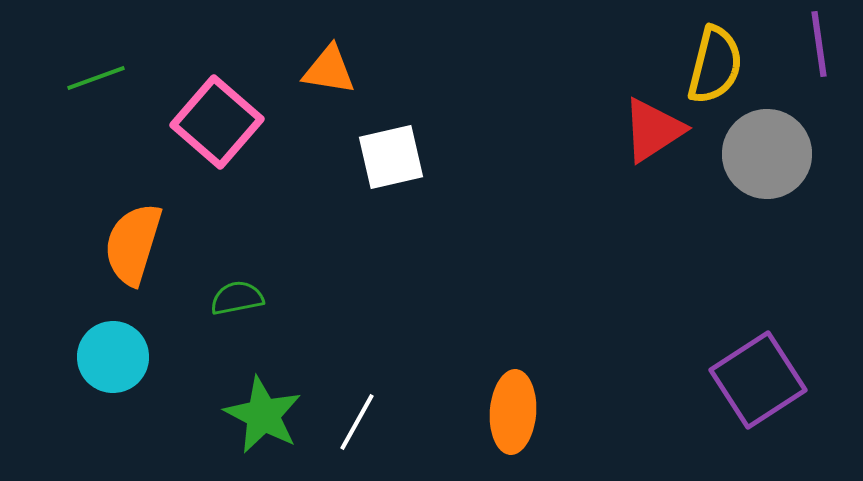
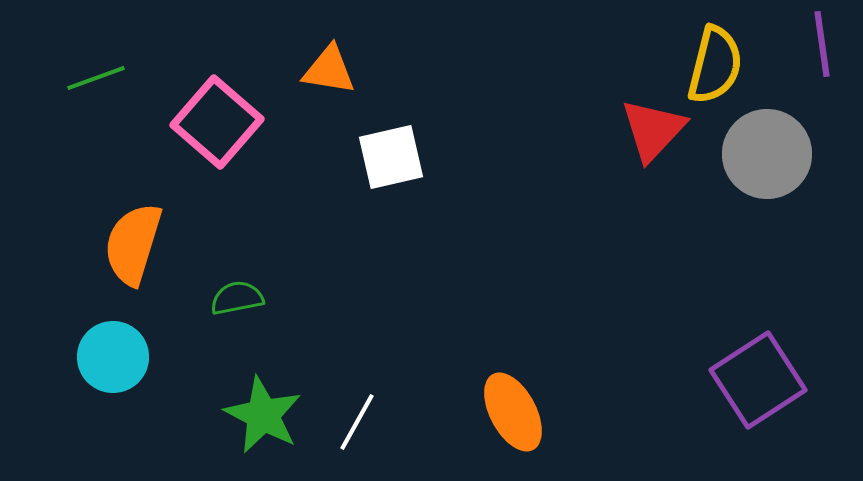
purple line: moved 3 px right
red triangle: rotated 14 degrees counterclockwise
orange ellipse: rotated 32 degrees counterclockwise
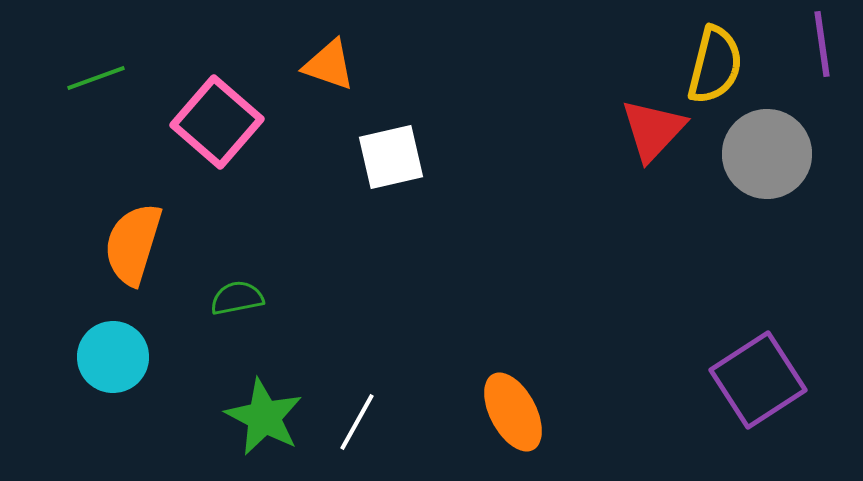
orange triangle: moved 5 px up; rotated 10 degrees clockwise
green star: moved 1 px right, 2 px down
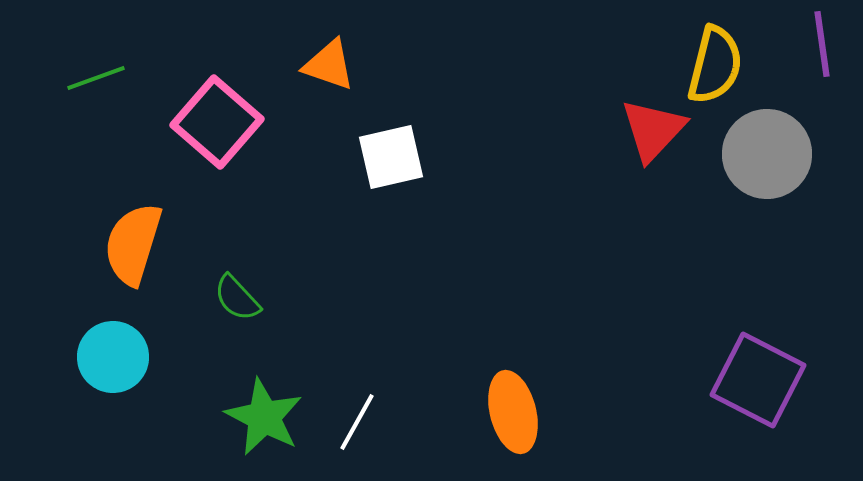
green semicircle: rotated 122 degrees counterclockwise
purple square: rotated 30 degrees counterclockwise
orange ellipse: rotated 14 degrees clockwise
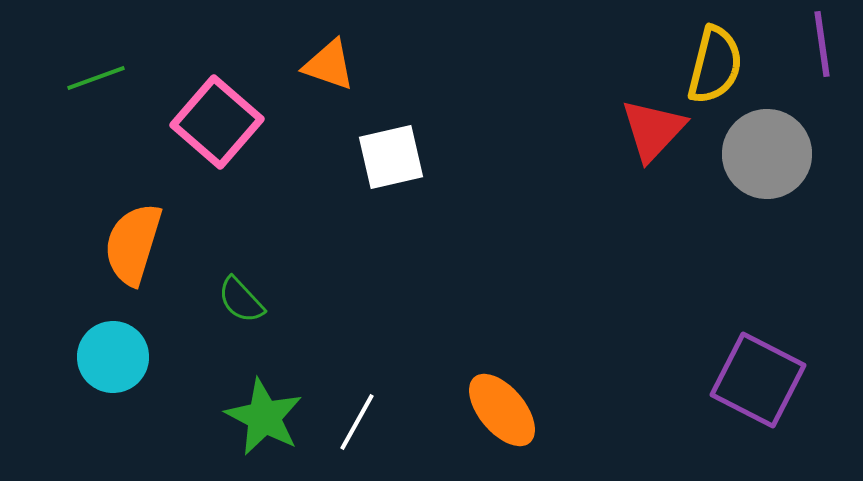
green semicircle: moved 4 px right, 2 px down
orange ellipse: moved 11 px left, 2 px up; rotated 26 degrees counterclockwise
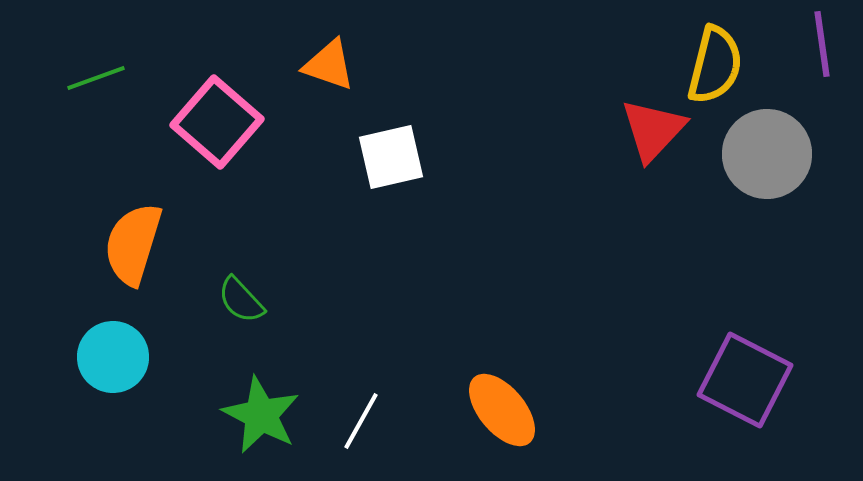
purple square: moved 13 px left
green star: moved 3 px left, 2 px up
white line: moved 4 px right, 1 px up
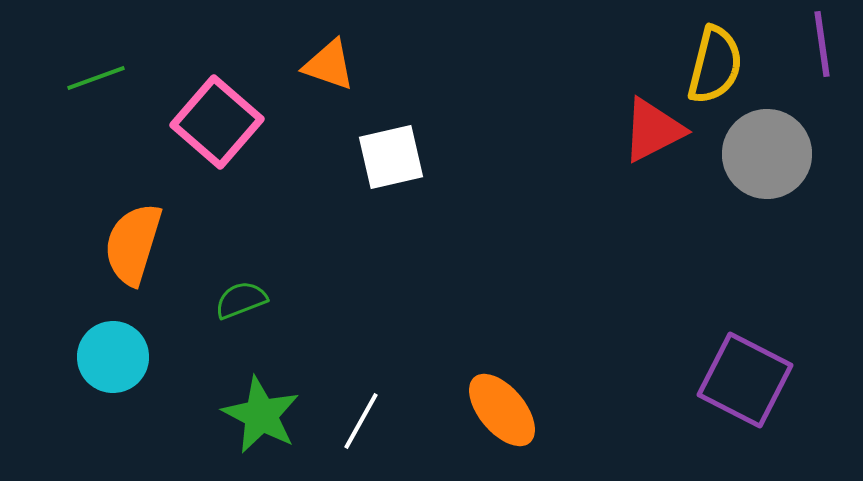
red triangle: rotated 20 degrees clockwise
green semicircle: rotated 112 degrees clockwise
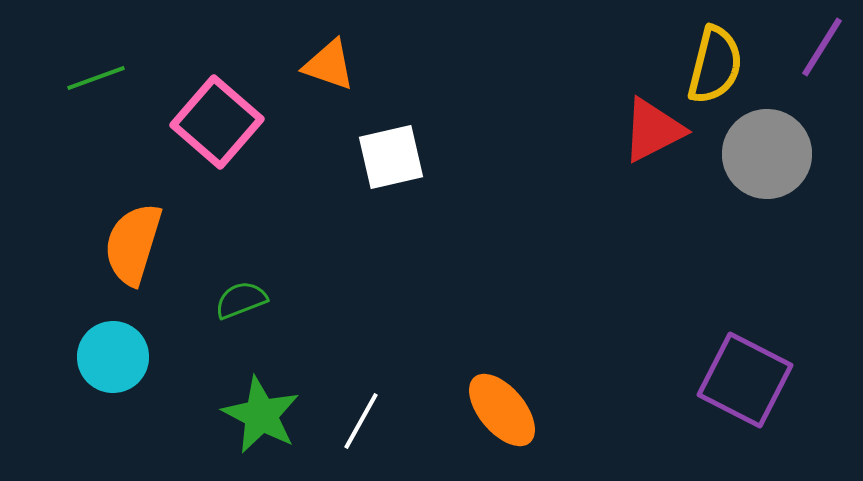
purple line: moved 3 px down; rotated 40 degrees clockwise
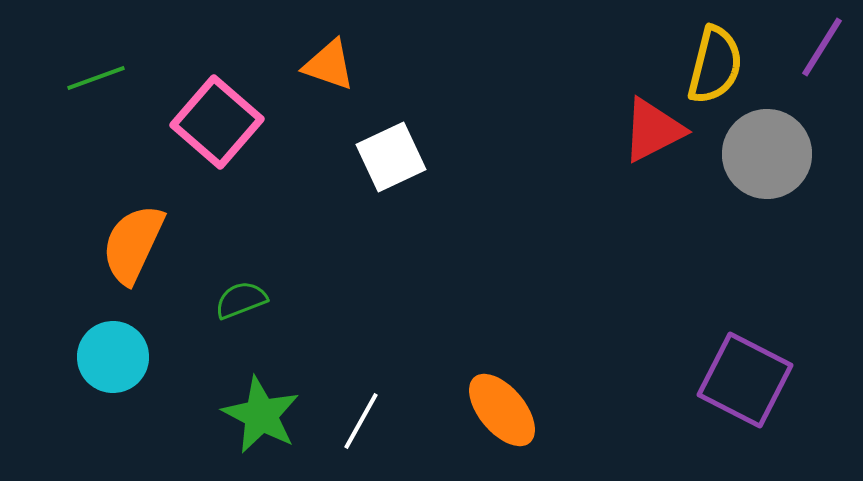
white square: rotated 12 degrees counterclockwise
orange semicircle: rotated 8 degrees clockwise
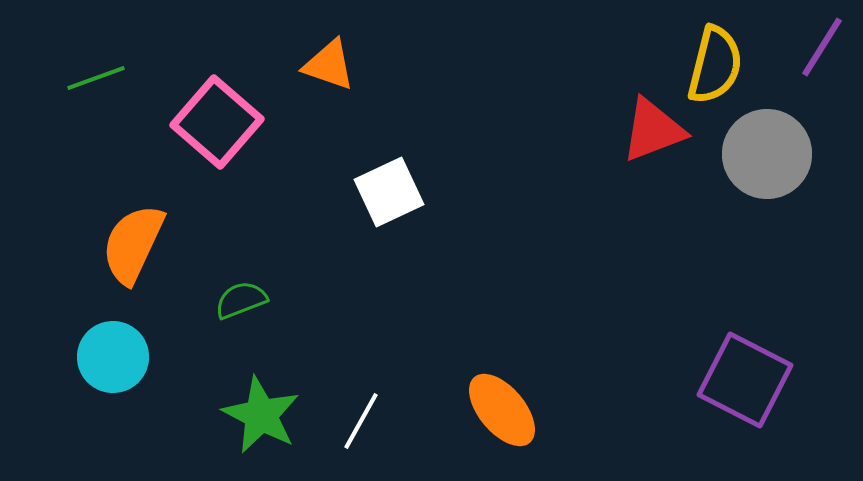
red triangle: rotated 6 degrees clockwise
white square: moved 2 px left, 35 px down
